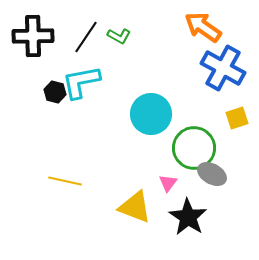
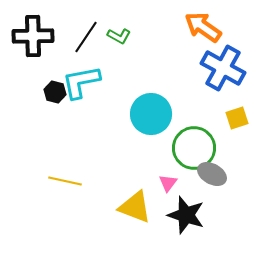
black star: moved 2 px left, 2 px up; rotated 15 degrees counterclockwise
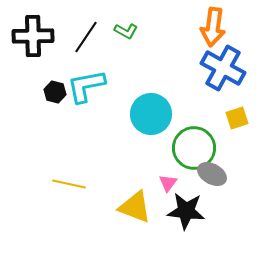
orange arrow: moved 10 px right; rotated 117 degrees counterclockwise
green L-shape: moved 7 px right, 5 px up
cyan L-shape: moved 5 px right, 4 px down
yellow line: moved 4 px right, 3 px down
black star: moved 4 px up; rotated 12 degrees counterclockwise
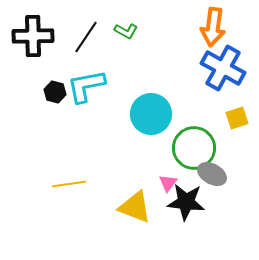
yellow line: rotated 20 degrees counterclockwise
black star: moved 9 px up
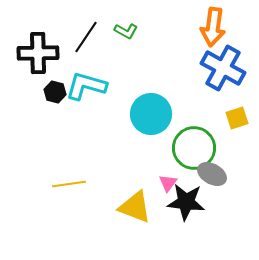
black cross: moved 5 px right, 17 px down
cyan L-shape: rotated 27 degrees clockwise
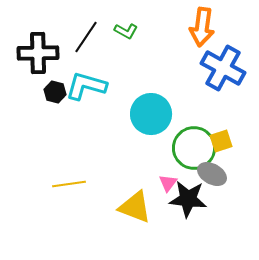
orange arrow: moved 11 px left
yellow square: moved 16 px left, 23 px down
black star: moved 2 px right, 3 px up
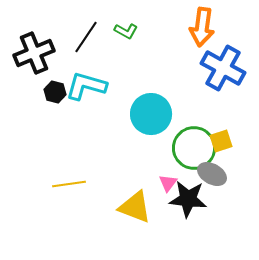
black cross: moved 4 px left; rotated 21 degrees counterclockwise
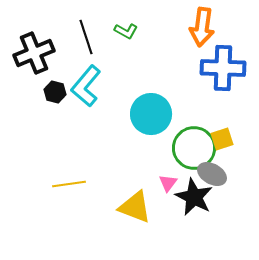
black line: rotated 52 degrees counterclockwise
blue cross: rotated 27 degrees counterclockwise
cyan L-shape: rotated 66 degrees counterclockwise
yellow square: moved 1 px right, 2 px up
black star: moved 6 px right, 2 px up; rotated 21 degrees clockwise
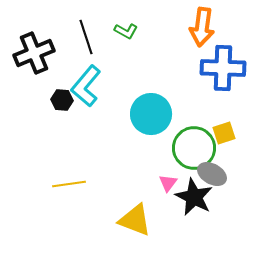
black hexagon: moved 7 px right, 8 px down; rotated 10 degrees counterclockwise
yellow square: moved 2 px right, 6 px up
yellow triangle: moved 13 px down
